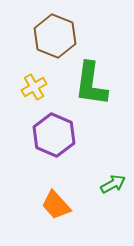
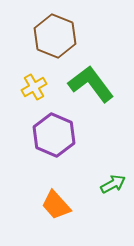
green L-shape: rotated 135 degrees clockwise
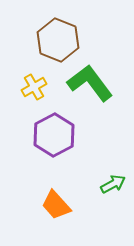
brown hexagon: moved 3 px right, 4 px down
green L-shape: moved 1 px left, 1 px up
purple hexagon: rotated 9 degrees clockwise
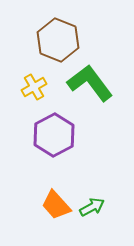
green arrow: moved 21 px left, 23 px down
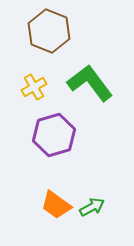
brown hexagon: moved 9 px left, 9 px up
purple hexagon: rotated 12 degrees clockwise
orange trapezoid: rotated 12 degrees counterclockwise
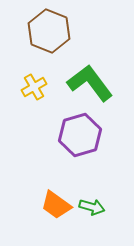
purple hexagon: moved 26 px right
green arrow: rotated 45 degrees clockwise
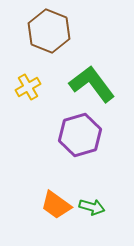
green L-shape: moved 2 px right, 1 px down
yellow cross: moved 6 px left
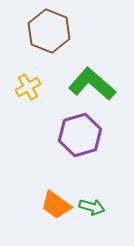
green L-shape: rotated 12 degrees counterclockwise
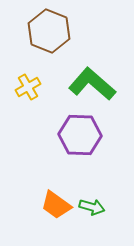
purple hexagon: rotated 18 degrees clockwise
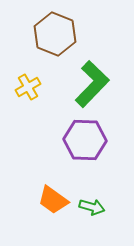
brown hexagon: moved 6 px right, 3 px down
green L-shape: rotated 93 degrees clockwise
purple hexagon: moved 5 px right, 5 px down
orange trapezoid: moved 3 px left, 5 px up
